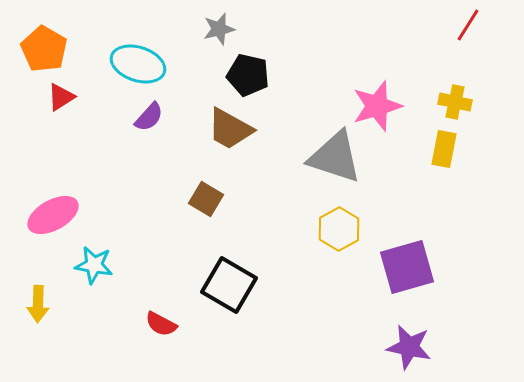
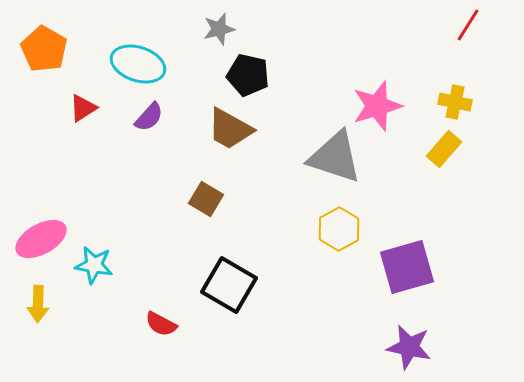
red triangle: moved 22 px right, 11 px down
yellow rectangle: rotated 30 degrees clockwise
pink ellipse: moved 12 px left, 24 px down
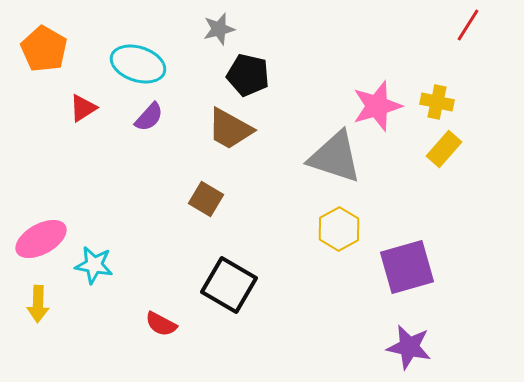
yellow cross: moved 18 px left
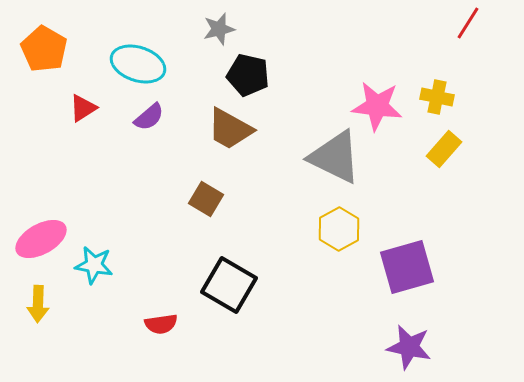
red line: moved 2 px up
yellow cross: moved 5 px up
pink star: rotated 24 degrees clockwise
purple semicircle: rotated 8 degrees clockwise
gray triangle: rotated 8 degrees clockwise
red semicircle: rotated 36 degrees counterclockwise
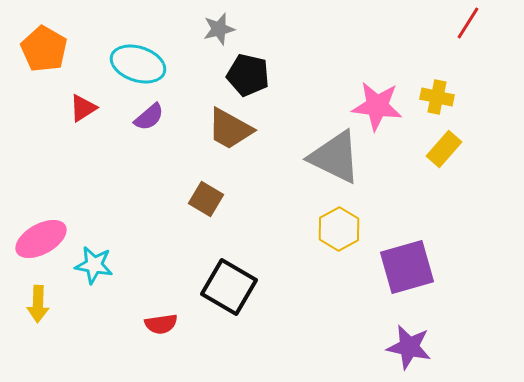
black square: moved 2 px down
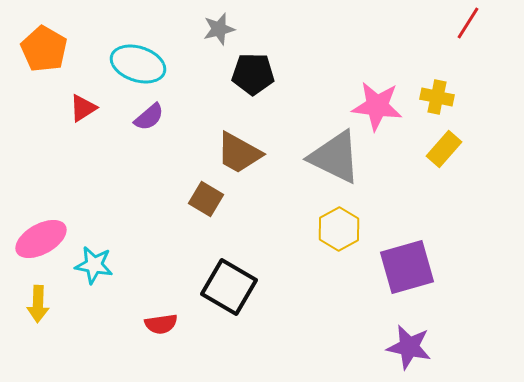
black pentagon: moved 5 px right, 1 px up; rotated 12 degrees counterclockwise
brown trapezoid: moved 9 px right, 24 px down
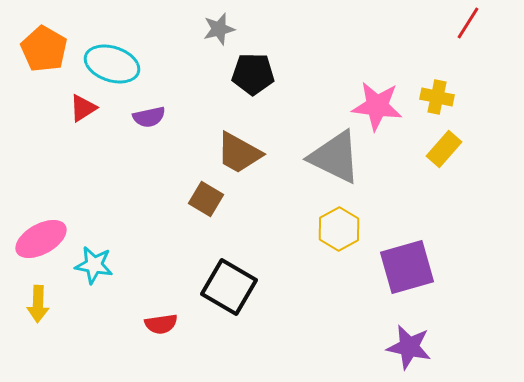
cyan ellipse: moved 26 px left
purple semicircle: rotated 28 degrees clockwise
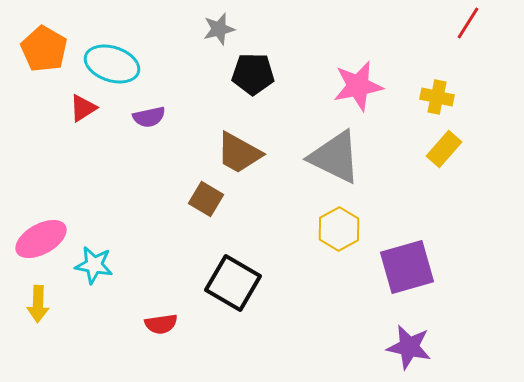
pink star: moved 19 px left, 20 px up; rotated 18 degrees counterclockwise
black square: moved 4 px right, 4 px up
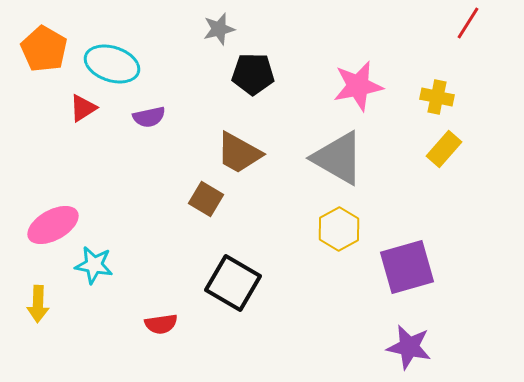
gray triangle: moved 3 px right, 1 px down; rotated 4 degrees clockwise
pink ellipse: moved 12 px right, 14 px up
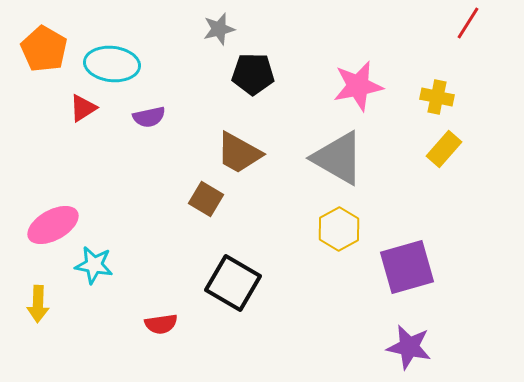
cyan ellipse: rotated 12 degrees counterclockwise
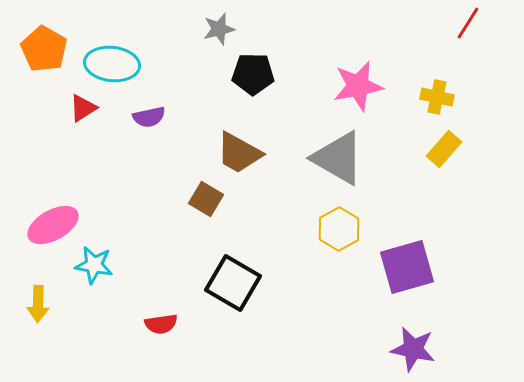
purple star: moved 4 px right, 2 px down
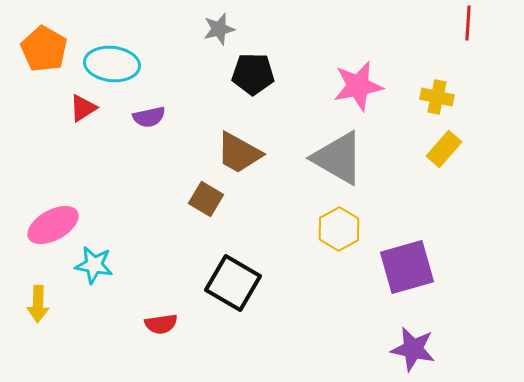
red line: rotated 28 degrees counterclockwise
